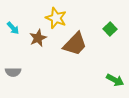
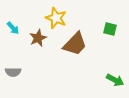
green square: rotated 32 degrees counterclockwise
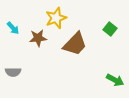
yellow star: rotated 30 degrees clockwise
green square: rotated 24 degrees clockwise
brown star: rotated 18 degrees clockwise
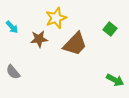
cyan arrow: moved 1 px left, 1 px up
brown star: moved 1 px right, 1 px down
gray semicircle: rotated 49 degrees clockwise
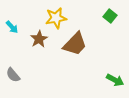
yellow star: rotated 10 degrees clockwise
green square: moved 13 px up
brown star: rotated 24 degrees counterclockwise
gray semicircle: moved 3 px down
